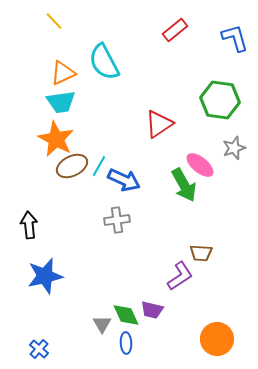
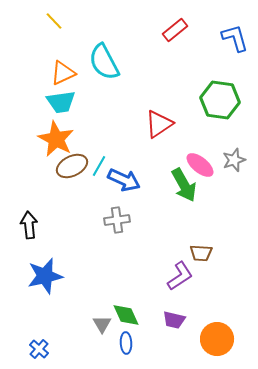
gray star: moved 12 px down
purple trapezoid: moved 22 px right, 10 px down
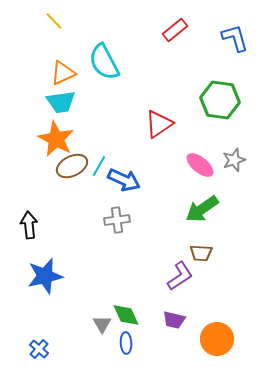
green arrow: moved 18 px right, 24 px down; rotated 84 degrees clockwise
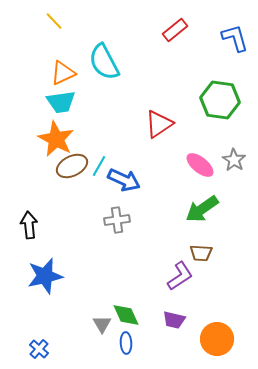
gray star: rotated 20 degrees counterclockwise
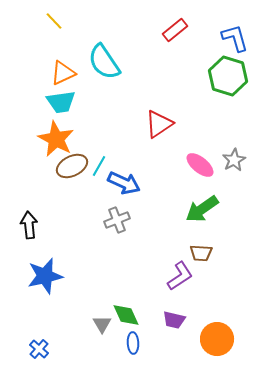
cyan semicircle: rotated 6 degrees counterclockwise
green hexagon: moved 8 px right, 24 px up; rotated 9 degrees clockwise
gray star: rotated 10 degrees clockwise
blue arrow: moved 3 px down
gray cross: rotated 15 degrees counterclockwise
blue ellipse: moved 7 px right
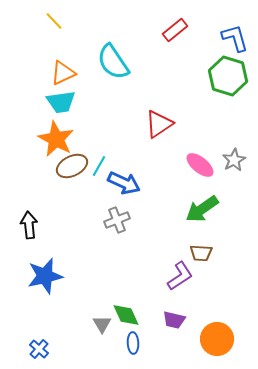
cyan semicircle: moved 9 px right
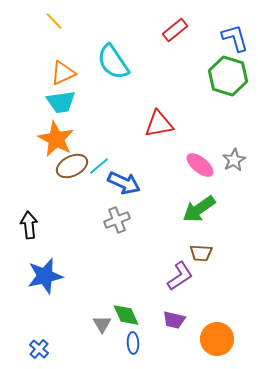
red triangle: rotated 24 degrees clockwise
cyan line: rotated 20 degrees clockwise
green arrow: moved 3 px left
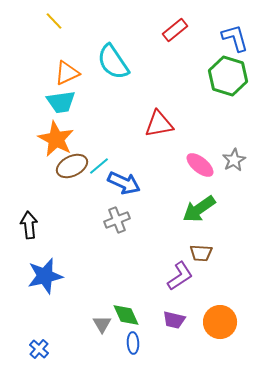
orange triangle: moved 4 px right
orange circle: moved 3 px right, 17 px up
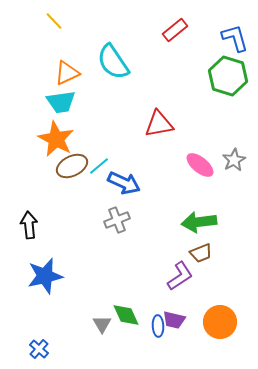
green arrow: moved 13 px down; rotated 28 degrees clockwise
brown trapezoid: rotated 25 degrees counterclockwise
blue ellipse: moved 25 px right, 17 px up
